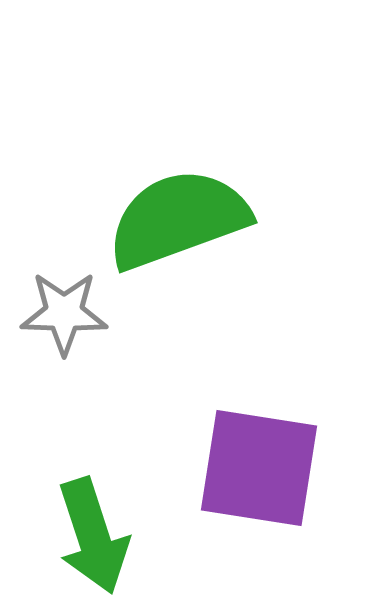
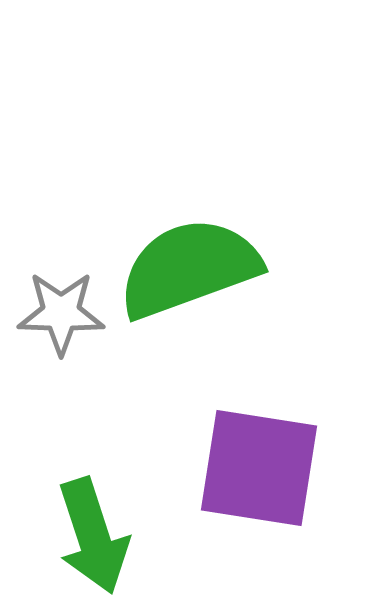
green semicircle: moved 11 px right, 49 px down
gray star: moved 3 px left
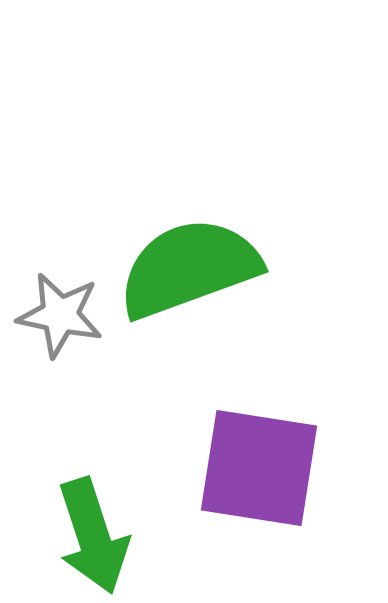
gray star: moved 1 px left, 2 px down; rotated 10 degrees clockwise
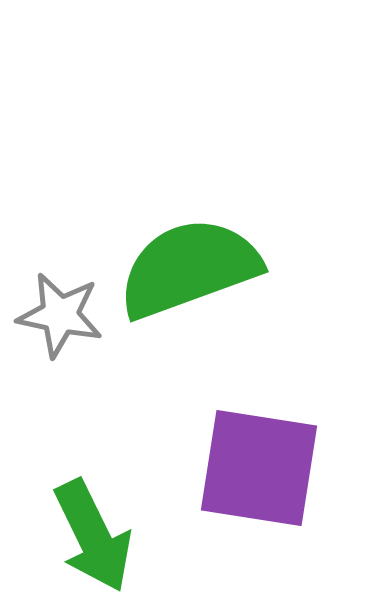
green arrow: rotated 8 degrees counterclockwise
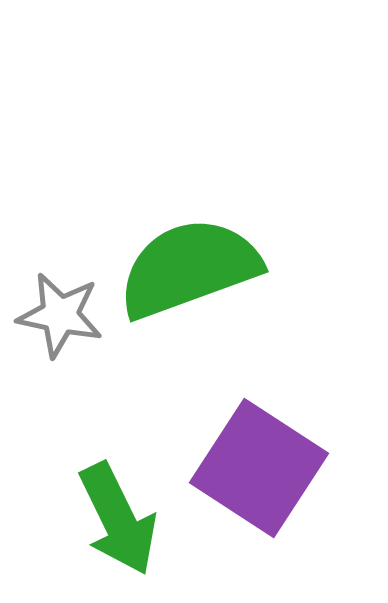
purple square: rotated 24 degrees clockwise
green arrow: moved 25 px right, 17 px up
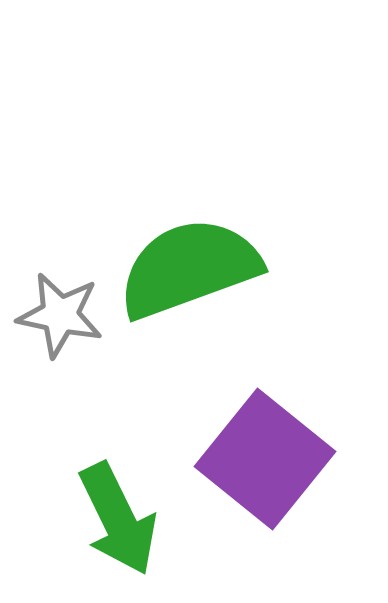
purple square: moved 6 px right, 9 px up; rotated 6 degrees clockwise
